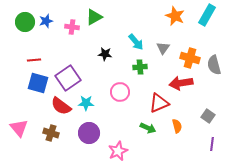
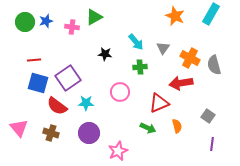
cyan rectangle: moved 4 px right, 1 px up
orange cross: rotated 12 degrees clockwise
red semicircle: moved 4 px left
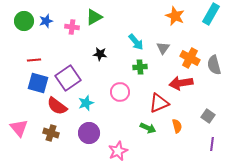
green circle: moved 1 px left, 1 px up
black star: moved 5 px left
cyan star: rotated 21 degrees counterclockwise
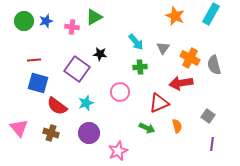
purple square: moved 9 px right, 9 px up; rotated 20 degrees counterclockwise
green arrow: moved 1 px left
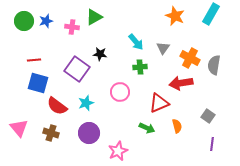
gray semicircle: rotated 24 degrees clockwise
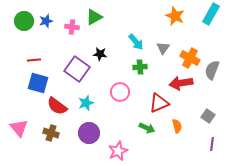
gray semicircle: moved 2 px left, 5 px down; rotated 12 degrees clockwise
